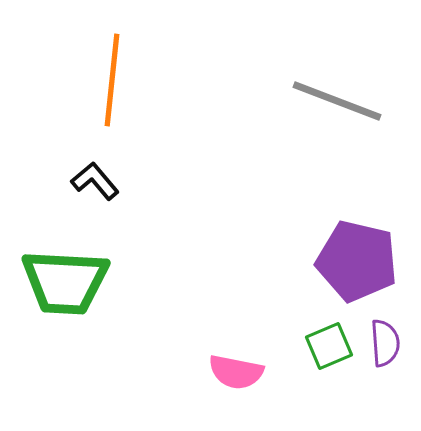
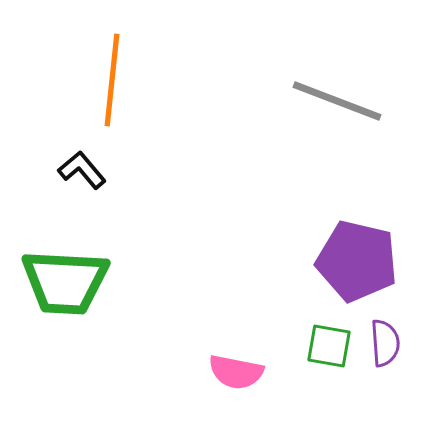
black L-shape: moved 13 px left, 11 px up
green square: rotated 33 degrees clockwise
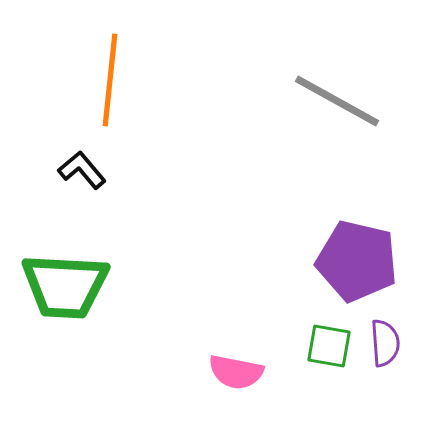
orange line: moved 2 px left
gray line: rotated 8 degrees clockwise
green trapezoid: moved 4 px down
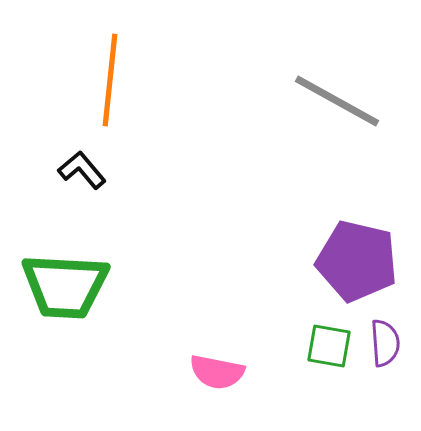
pink semicircle: moved 19 px left
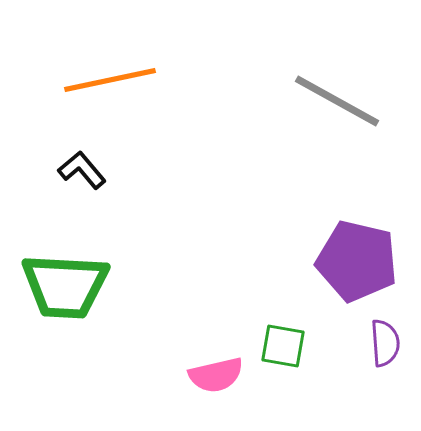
orange line: rotated 72 degrees clockwise
green square: moved 46 px left
pink semicircle: moved 1 px left, 3 px down; rotated 24 degrees counterclockwise
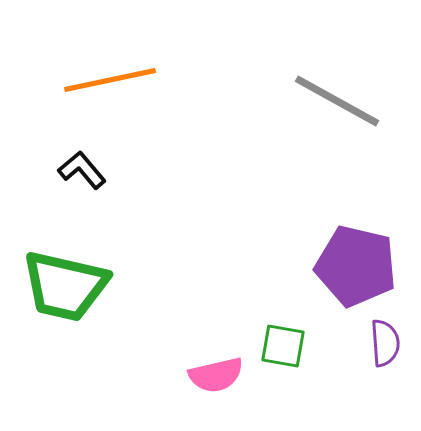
purple pentagon: moved 1 px left, 5 px down
green trapezoid: rotated 10 degrees clockwise
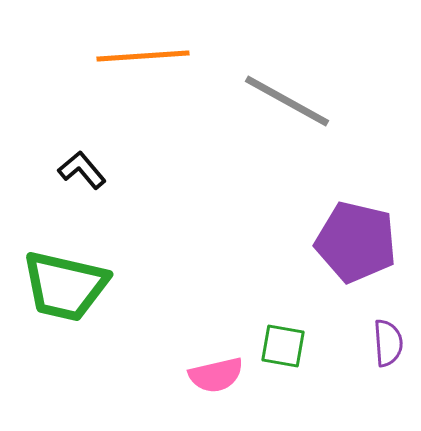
orange line: moved 33 px right, 24 px up; rotated 8 degrees clockwise
gray line: moved 50 px left
purple pentagon: moved 24 px up
purple semicircle: moved 3 px right
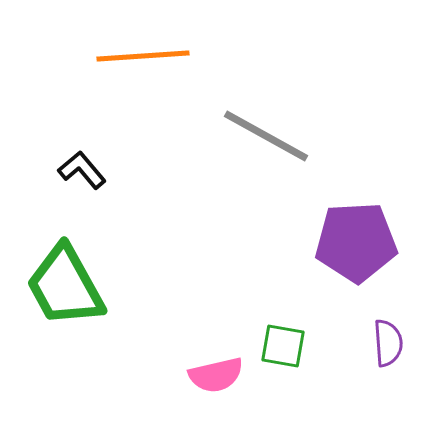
gray line: moved 21 px left, 35 px down
purple pentagon: rotated 16 degrees counterclockwise
green trapezoid: rotated 48 degrees clockwise
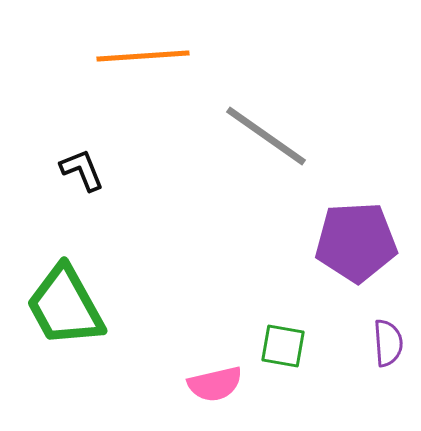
gray line: rotated 6 degrees clockwise
black L-shape: rotated 18 degrees clockwise
green trapezoid: moved 20 px down
pink semicircle: moved 1 px left, 9 px down
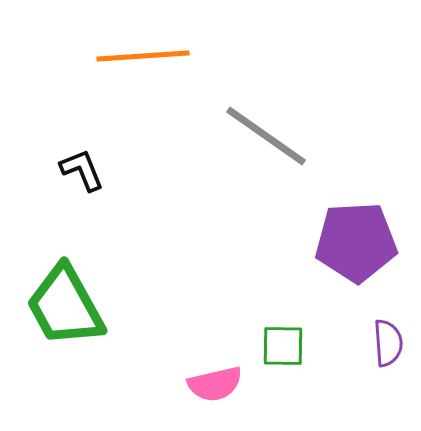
green square: rotated 9 degrees counterclockwise
